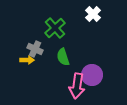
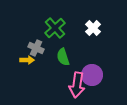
white cross: moved 14 px down
gray cross: moved 1 px right, 1 px up
pink arrow: moved 1 px up
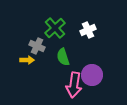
white cross: moved 5 px left, 2 px down; rotated 21 degrees clockwise
gray cross: moved 1 px right, 2 px up
pink arrow: moved 3 px left
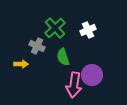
yellow arrow: moved 6 px left, 4 px down
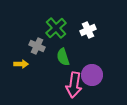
green cross: moved 1 px right
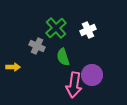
yellow arrow: moved 8 px left, 3 px down
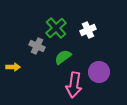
green semicircle: rotated 72 degrees clockwise
purple circle: moved 7 px right, 3 px up
